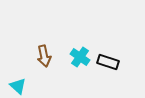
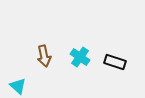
black rectangle: moved 7 px right
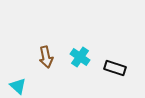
brown arrow: moved 2 px right, 1 px down
black rectangle: moved 6 px down
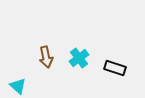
cyan cross: moved 1 px left, 1 px down; rotated 18 degrees clockwise
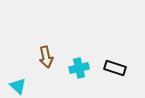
cyan cross: moved 10 px down; rotated 24 degrees clockwise
